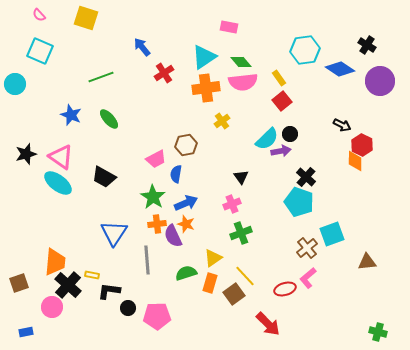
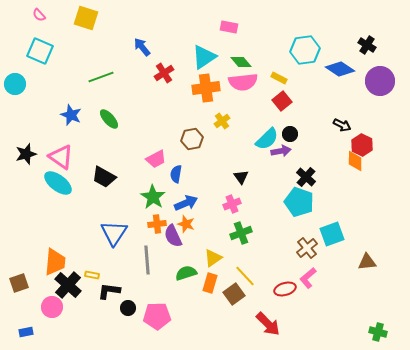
yellow rectangle at (279, 78): rotated 28 degrees counterclockwise
brown hexagon at (186, 145): moved 6 px right, 6 px up
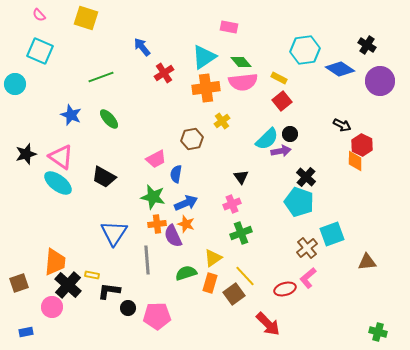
green star at (153, 197): rotated 20 degrees counterclockwise
